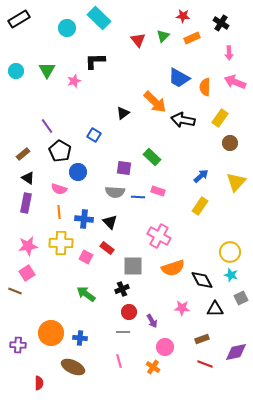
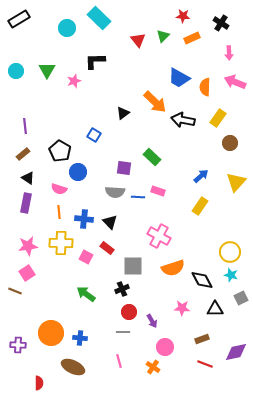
yellow rectangle at (220, 118): moved 2 px left
purple line at (47, 126): moved 22 px left; rotated 28 degrees clockwise
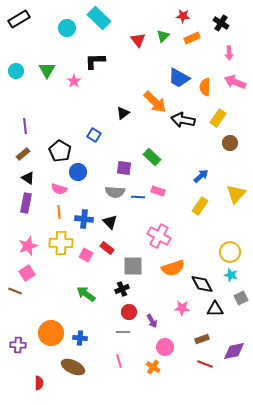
pink star at (74, 81): rotated 16 degrees counterclockwise
yellow triangle at (236, 182): moved 12 px down
pink star at (28, 246): rotated 12 degrees counterclockwise
pink square at (86, 257): moved 2 px up
black diamond at (202, 280): moved 4 px down
purple diamond at (236, 352): moved 2 px left, 1 px up
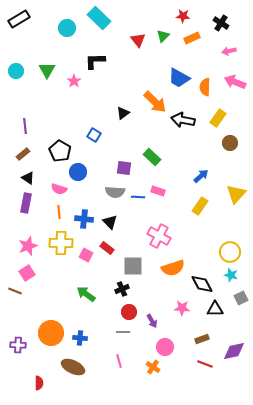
pink arrow at (229, 53): moved 2 px up; rotated 80 degrees clockwise
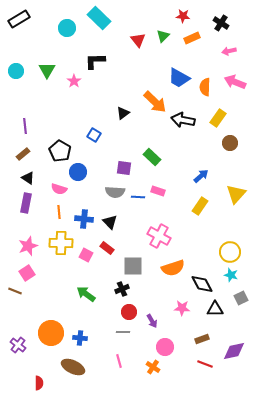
purple cross at (18, 345): rotated 35 degrees clockwise
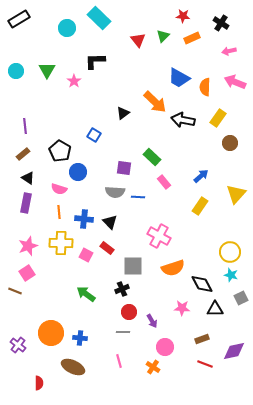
pink rectangle at (158, 191): moved 6 px right, 9 px up; rotated 32 degrees clockwise
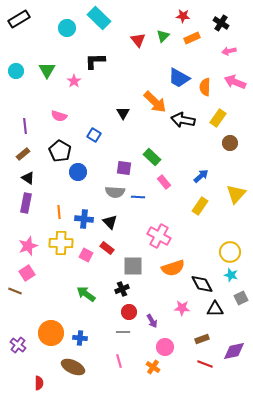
black triangle at (123, 113): rotated 24 degrees counterclockwise
pink semicircle at (59, 189): moved 73 px up
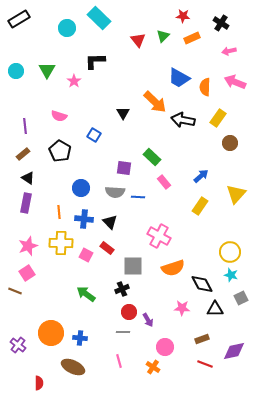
blue circle at (78, 172): moved 3 px right, 16 px down
purple arrow at (152, 321): moved 4 px left, 1 px up
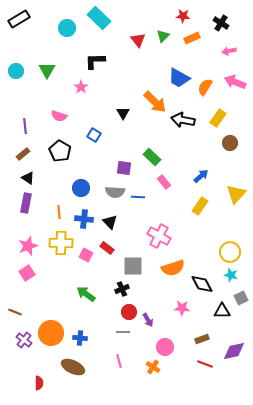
pink star at (74, 81): moved 7 px right, 6 px down
orange semicircle at (205, 87): rotated 30 degrees clockwise
brown line at (15, 291): moved 21 px down
black triangle at (215, 309): moved 7 px right, 2 px down
purple cross at (18, 345): moved 6 px right, 5 px up
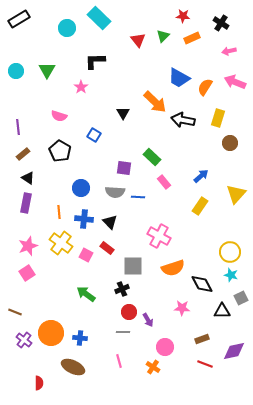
yellow rectangle at (218, 118): rotated 18 degrees counterclockwise
purple line at (25, 126): moved 7 px left, 1 px down
yellow cross at (61, 243): rotated 35 degrees clockwise
